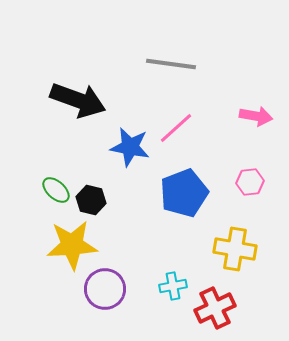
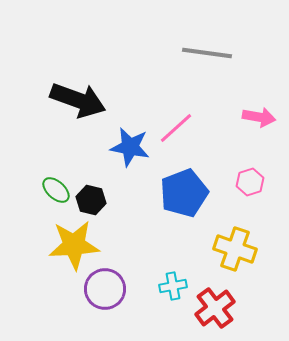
gray line: moved 36 px right, 11 px up
pink arrow: moved 3 px right, 1 px down
pink hexagon: rotated 12 degrees counterclockwise
yellow star: moved 2 px right
yellow cross: rotated 9 degrees clockwise
red cross: rotated 12 degrees counterclockwise
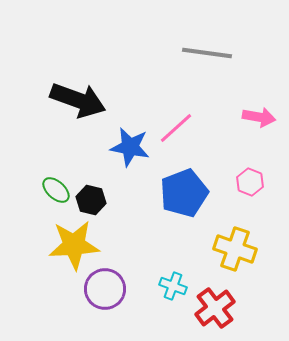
pink hexagon: rotated 20 degrees counterclockwise
cyan cross: rotated 32 degrees clockwise
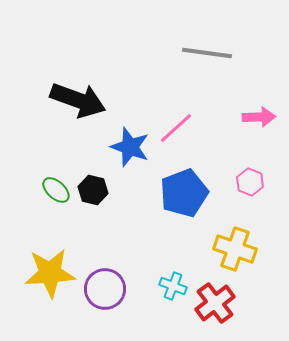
pink arrow: rotated 12 degrees counterclockwise
blue star: rotated 9 degrees clockwise
black hexagon: moved 2 px right, 10 px up
yellow star: moved 24 px left, 28 px down
red cross: moved 5 px up
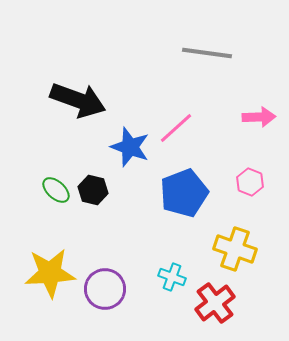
cyan cross: moved 1 px left, 9 px up
